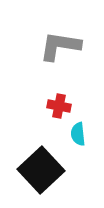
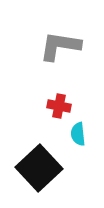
black square: moved 2 px left, 2 px up
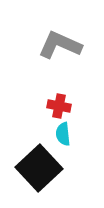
gray L-shape: moved 1 px up; rotated 15 degrees clockwise
cyan semicircle: moved 15 px left
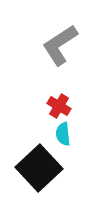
gray L-shape: rotated 57 degrees counterclockwise
red cross: rotated 20 degrees clockwise
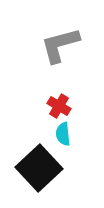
gray L-shape: rotated 18 degrees clockwise
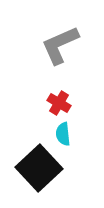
gray L-shape: rotated 9 degrees counterclockwise
red cross: moved 3 px up
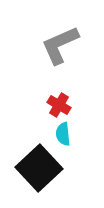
red cross: moved 2 px down
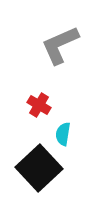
red cross: moved 20 px left
cyan semicircle: rotated 15 degrees clockwise
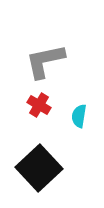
gray L-shape: moved 15 px left, 16 px down; rotated 12 degrees clockwise
cyan semicircle: moved 16 px right, 18 px up
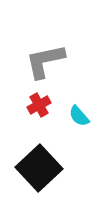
red cross: rotated 30 degrees clockwise
cyan semicircle: rotated 50 degrees counterclockwise
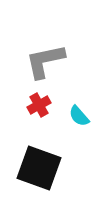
black square: rotated 27 degrees counterclockwise
